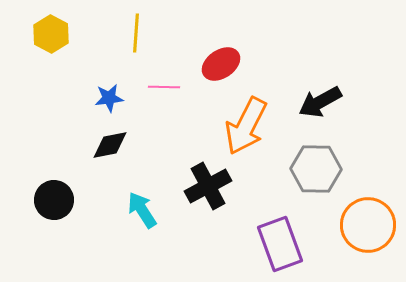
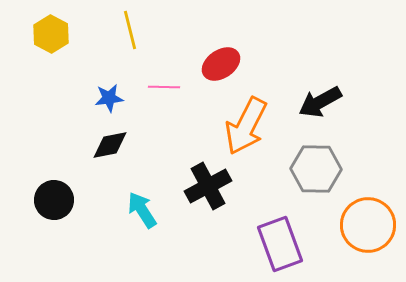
yellow line: moved 6 px left, 3 px up; rotated 18 degrees counterclockwise
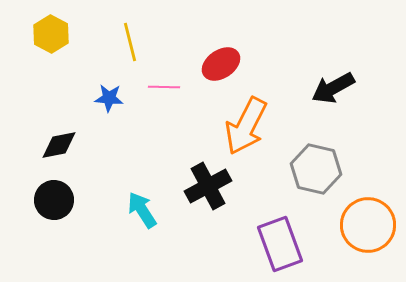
yellow line: moved 12 px down
blue star: rotated 12 degrees clockwise
black arrow: moved 13 px right, 14 px up
black diamond: moved 51 px left
gray hexagon: rotated 12 degrees clockwise
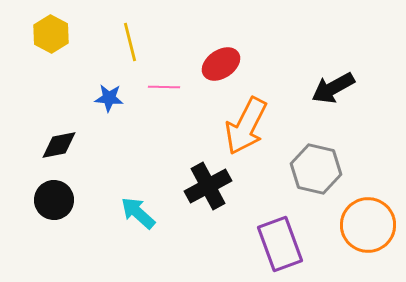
cyan arrow: moved 4 px left, 3 px down; rotated 15 degrees counterclockwise
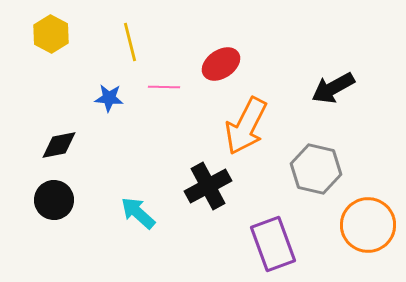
purple rectangle: moved 7 px left
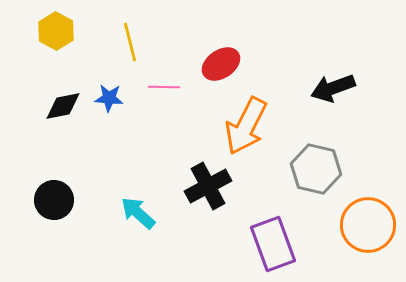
yellow hexagon: moved 5 px right, 3 px up
black arrow: rotated 9 degrees clockwise
black diamond: moved 4 px right, 39 px up
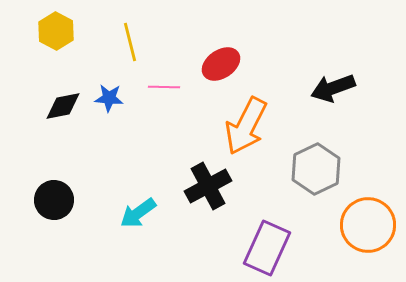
gray hexagon: rotated 21 degrees clockwise
cyan arrow: rotated 78 degrees counterclockwise
purple rectangle: moved 6 px left, 4 px down; rotated 44 degrees clockwise
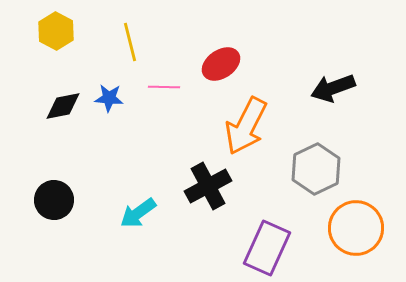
orange circle: moved 12 px left, 3 px down
